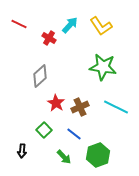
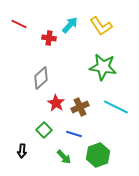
red cross: rotated 24 degrees counterclockwise
gray diamond: moved 1 px right, 2 px down
blue line: rotated 21 degrees counterclockwise
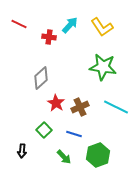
yellow L-shape: moved 1 px right, 1 px down
red cross: moved 1 px up
